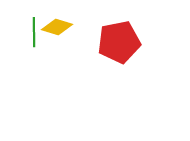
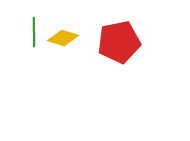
yellow diamond: moved 6 px right, 11 px down
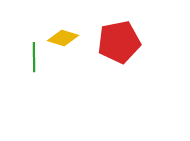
green line: moved 25 px down
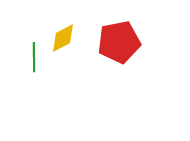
yellow diamond: rotated 44 degrees counterclockwise
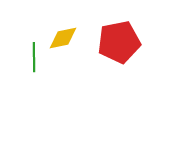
yellow diamond: rotated 16 degrees clockwise
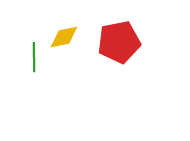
yellow diamond: moved 1 px right, 1 px up
